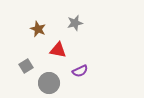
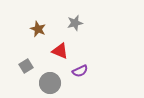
red triangle: moved 2 px right, 1 px down; rotated 12 degrees clockwise
gray circle: moved 1 px right
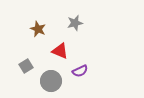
gray circle: moved 1 px right, 2 px up
